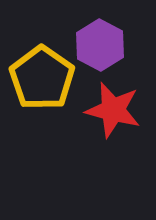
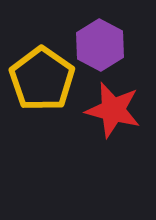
yellow pentagon: moved 1 px down
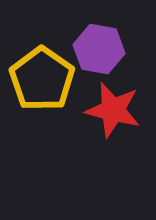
purple hexagon: moved 1 px left, 4 px down; rotated 18 degrees counterclockwise
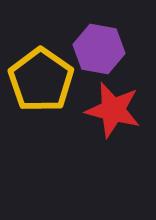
yellow pentagon: moved 1 px left, 1 px down
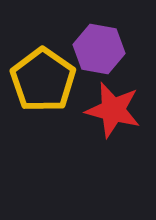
yellow pentagon: moved 2 px right
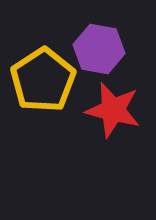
yellow pentagon: rotated 4 degrees clockwise
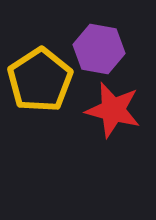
yellow pentagon: moved 3 px left
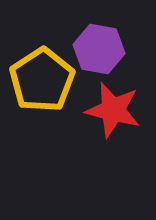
yellow pentagon: moved 2 px right
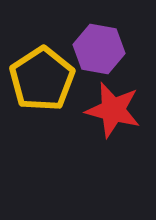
yellow pentagon: moved 1 px up
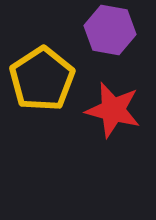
purple hexagon: moved 11 px right, 19 px up
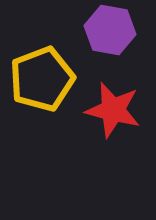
yellow pentagon: rotated 12 degrees clockwise
